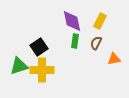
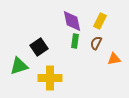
yellow cross: moved 8 px right, 8 px down
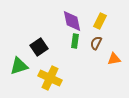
yellow cross: rotated 25 degrees clockwise
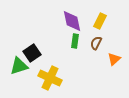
black square: moved 7 px left, 6 px down
orange triangle: rotated 32 degrees counterclockwise
